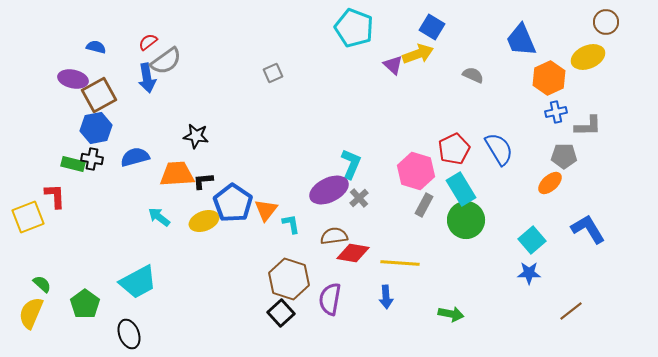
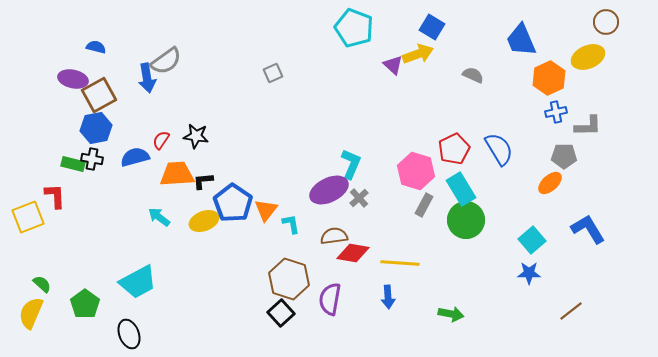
red semicircle at (148, 42): moved 13 px right, 98 px down; rotated 18 degrees counterclockwise
blue arrow at (386, 297): moved 2 px right
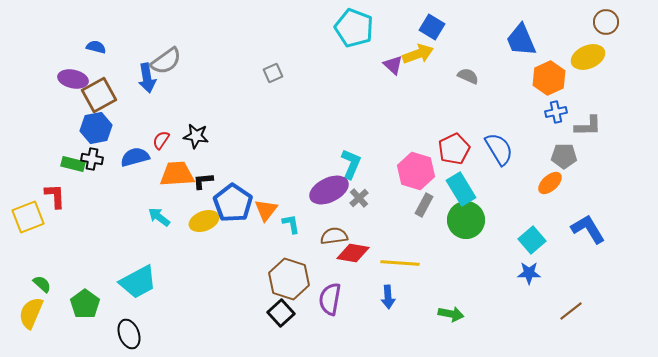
gray semicircle at (473, 75): moved 5 px left, 1 px down
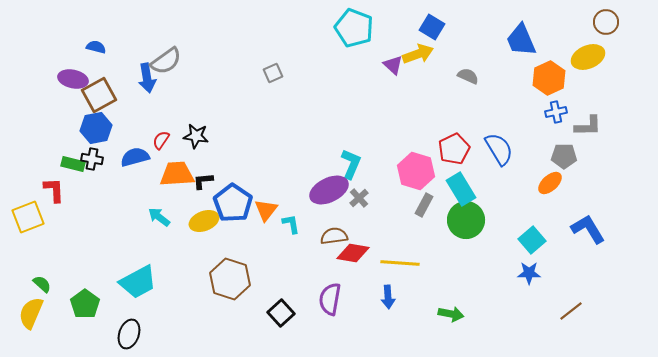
red L-shape at (55, 196): moved 1 px left, 6 px up
brown hexagon at (289, 279): moved 59 px left
black ellipse at (129, 334): rotated 40 degrees clockwise
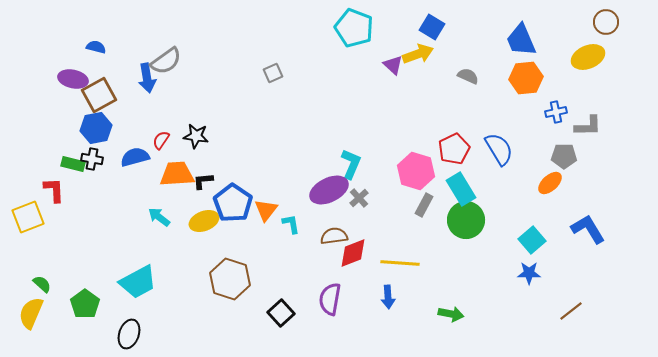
orange hexagon at (549, 78): moved 23 px left; rotated 20 degrees clockwise
red diamond at (353, 253): rotated 32 degrees counterclockwise
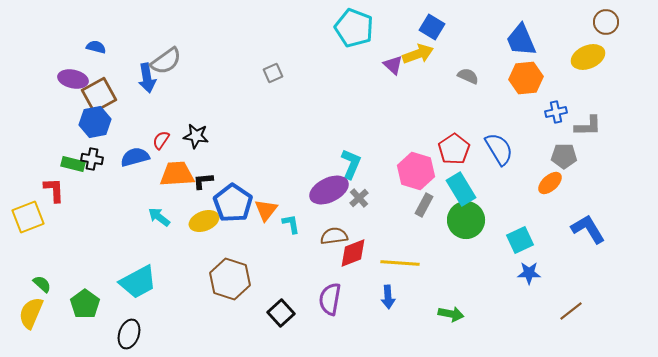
blue hexagon at (96, 128): moved 1 px left, 6 px up
red pentagon at (454, 149): rotated 8 degrees counterclockwise
cyan square at (532, 240): moved 12 px left; rotated 16 degrees clockwise
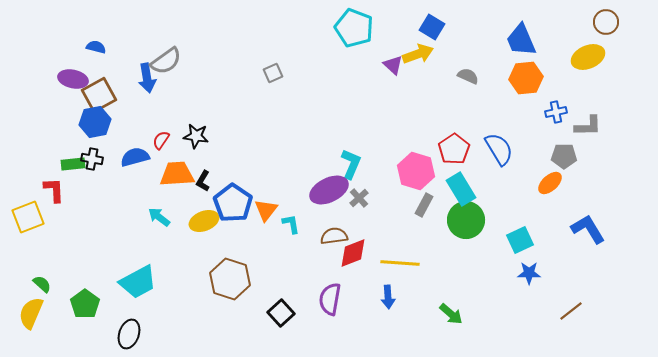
green rectangle at (73, 164): rotated 20 degrees counterclockwise
black L-shape at (203, 181): rotated 55 degrees counterclockwise
green arrow at (451, 314): rotated 30 degrees clockwise
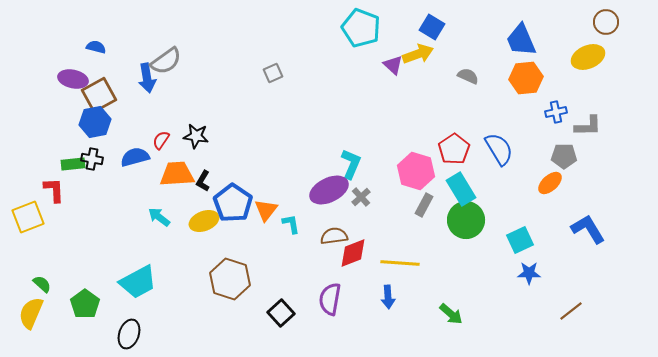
cyan pentagon at (354, 28): moved 7 px right
gray cross at (359, 198): moved 2 px right, 1 px up
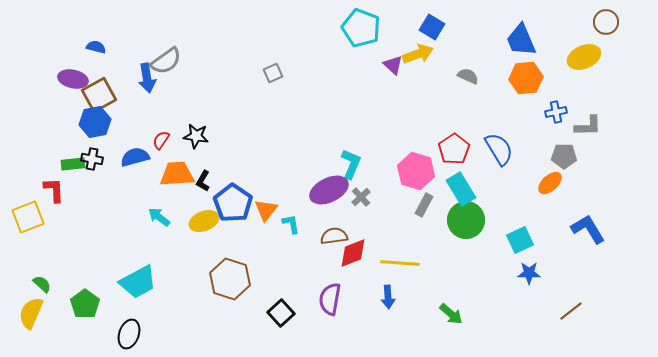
yellow ellipse at (588, 57): moved 4 px left
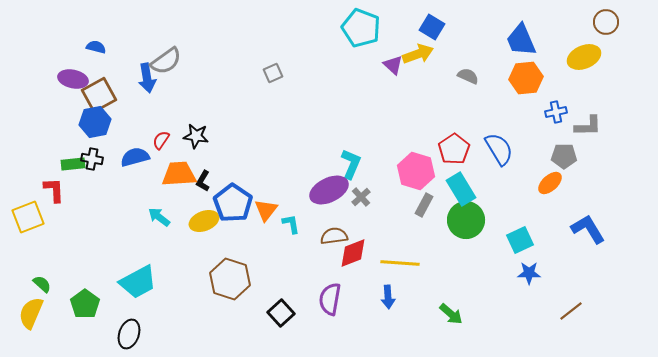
orange trapezoid at (177, 174): moved 2 px right
